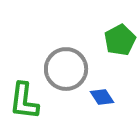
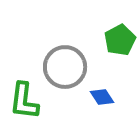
gray circle: moved 1 px left, 2 px up
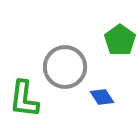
green pentagon: rotated 8 degrees counterclockwise
green L-shape: moved 2 px up
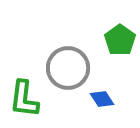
gray circle: moved 3 px right, 1 px down
blue diamond: moved 2 px down
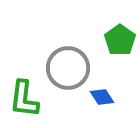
blue diamond: moved 2 px up
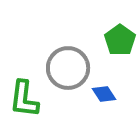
blue diamond: moved 2 px right, 3 px up
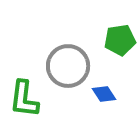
green pentagon: rotated 28 degrees clockwise
gray circle: moved 2 px up
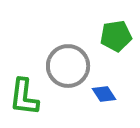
green pentagon: moved 4 px left, 4 px up
green L-shape: moved 2 px up
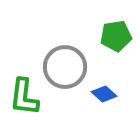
gray circle: moved 3 px left, 1 px down
blue diamond: rotated 15 degrees counterclockwise
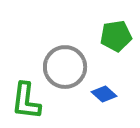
green L-shape: moved 2 px right, 4 px down
